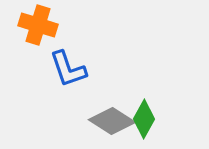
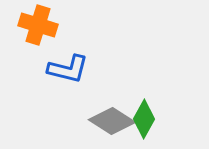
blue L-shape: rotated 57 degrees counterclockwise
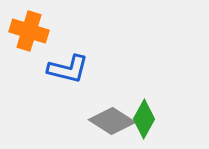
orange cross: moved 9 px left, 6 px down
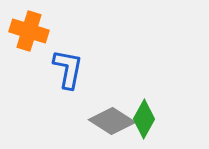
blue L-shape: rotated 93 degrees counterclockwise
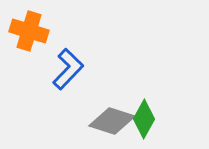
blue L-shape: rotated 33 degrees clockwise
gray diamond: rotated 15 degrees counterclockwise
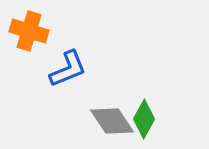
blue L-shape: rotated 24 degrees clockwise
gray diamond: rotated 39 degrees clockwise
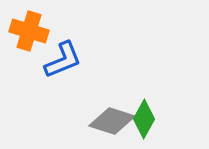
blue L-shape: moved 5 px left, 9 px up
gray diamond: rotated 39 degrees counterclockwise
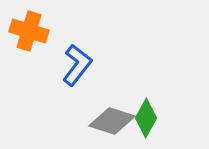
blue L-shape: moved 14 px right, 5 px down; rotated 30 degrees counterclockwise
green diamond: moved 2 px right, 1 px up
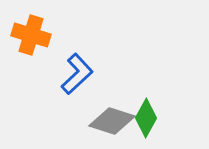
orange cross: moved 2 px right, 4 px down
blue L-shape: moved 9 px down; rotated 9 degrees clockwise
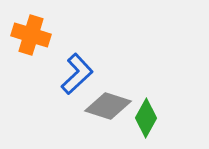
gray diamond: moved 4 px left, 15 px up
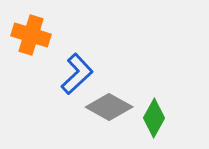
gray diamond: moved 1 px right, 1 px down; rotated 12 degrees clockwise
green diamond: moved 8 px right
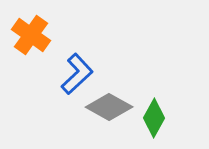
orange cross: rotated 18 degrees clockwise
